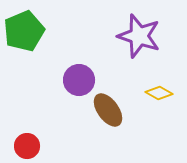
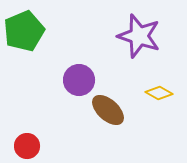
brown ellipse: rotated 12 degrees counterclockwise
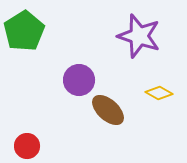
green pentagon: rotated 9 degrees counterclockwise
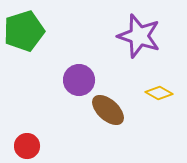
green pentagon: rotated 15 degrees clockwise
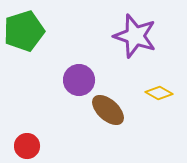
purple star: moved 4 px left
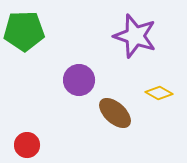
green pentagon: rotated 15 degrees clockwise
brown ellipse: moved 7 px right, 3 px down
red circle: moved 1 px up
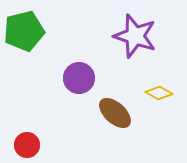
green pentagon: rotated 12 degrees counterclockwise
purple circle: moved 2 px up
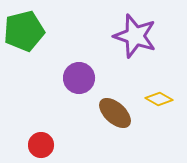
yellow diamond: moved 6 px down
red circle: moved 14 px right
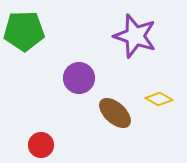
green pentagon: rotated 12 degrees clockwise
